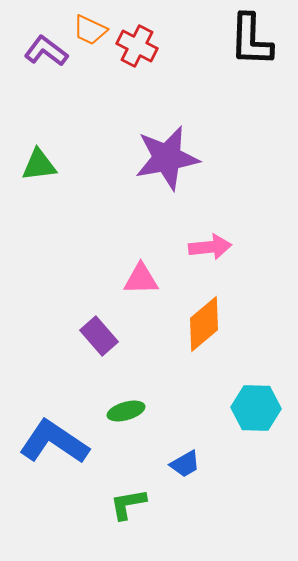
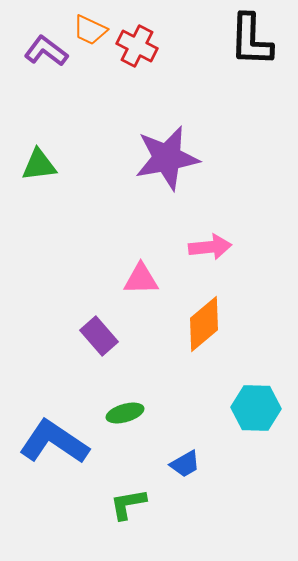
green ellipse: moved 1 px left, 2 px down
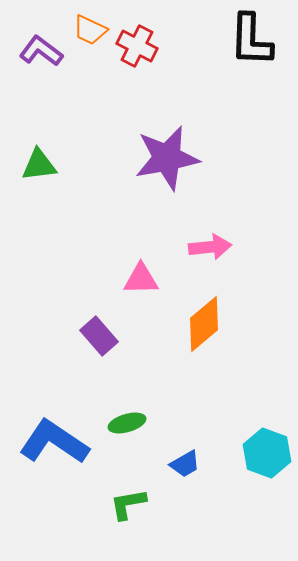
purple L-shape: moved 5 px left
cyan hexagon: moved 11 px right, 45 px down; rotated 18 degrees clockwise
green ellipse: moved 2 px right, 10 px down
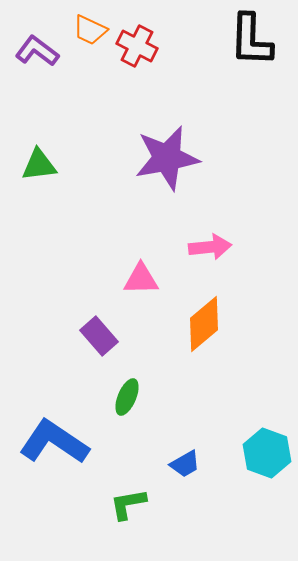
purple L-shape: moved 4 px left
green ellipse: moved 26 px up; rotated 51 degrees counterclockwise
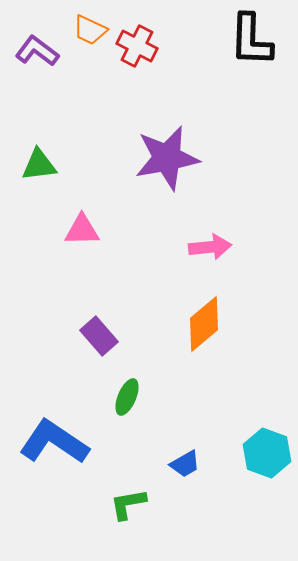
pink triangle: moved 59 px left, 49 px up
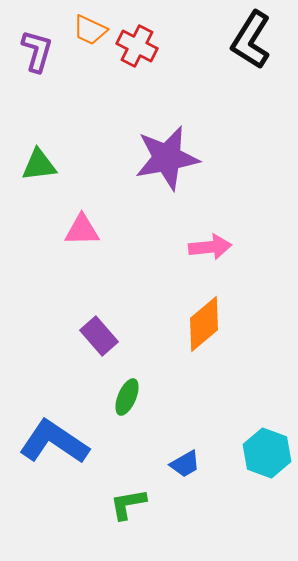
black L-shape: rotated 30 degrees clockwise
purple L-shape: rotated 69 degrees clockwise
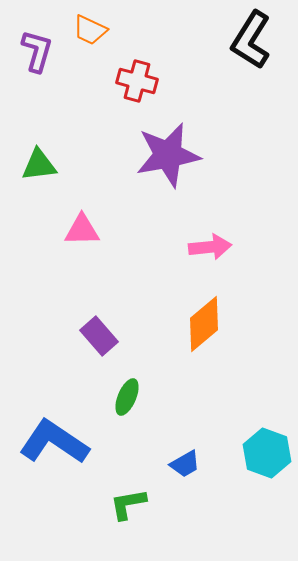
red cross: moved 35 px down; rotated 12 degrees counterclockwise
purple star: moved 1 px right, 3 px up
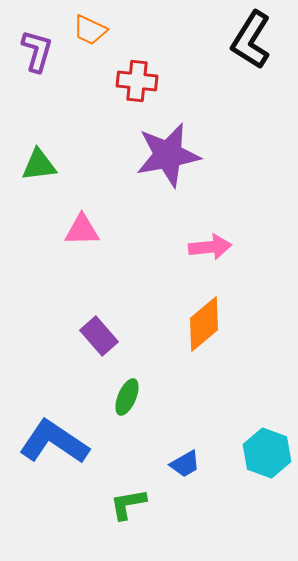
red cross: rotated 9 degrees counterclockwise
